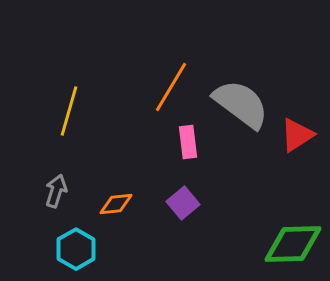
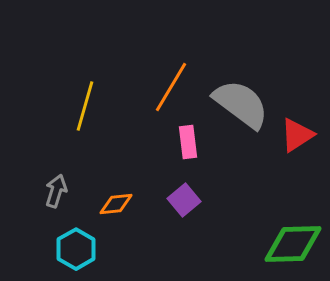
yellow line: moved 16 px right, 5 px up
purple square: moved 1 px right, 3 px up
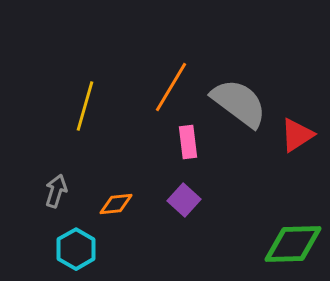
gray semicircle: moved 2 px left, 1 px up
purple square: rotated 8 degrees counterclockwise
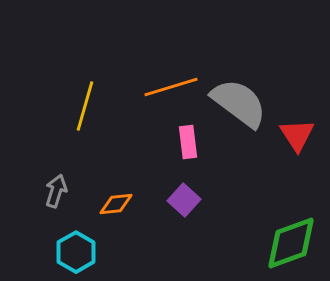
orange line: rotated 42 degrees clockwise
red triangle: rotated 30 degrees counterclockwise
green diamond: moved 2 px left, 1 px up; rotated 18 degrees counterclockwise
cyan hexagon: moved 3 px down
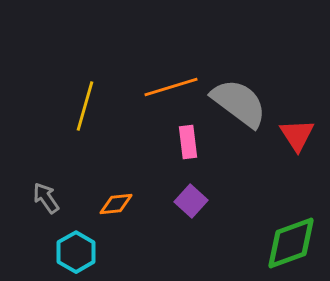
gray arrow: moved 10 px left, 7 px down; rotated 52 degrees counterclockwise
purple square: moved 7 px right, 1 px down
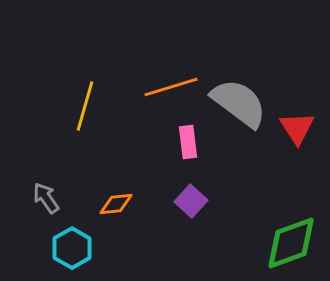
red triangle: moved 7 px up
cyan hexagon: moved 4 px left, 4 px up
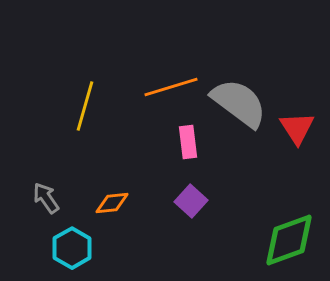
orange diamond: moved 4 px left, 1 px up
green diamond: moved 2 px left, 3 px up
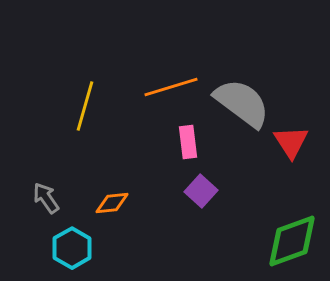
gray semicircle: moved 3 px right
red triangle: moved 6 px left, 14 px down
purple square: moved 10 px right, 10 px up
green diamond: moved 3 px right, 1 px down
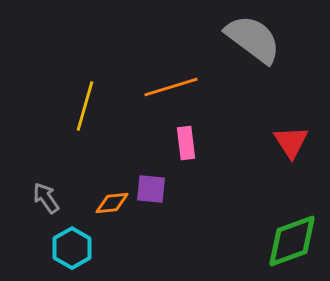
gray semicircle: moved 11 px right, 64 px up
pink rectangle: moved 2 px left, 1 px down
purple square: moved 50 px left, 2 px up; rotated 36 degrees counterclockwise
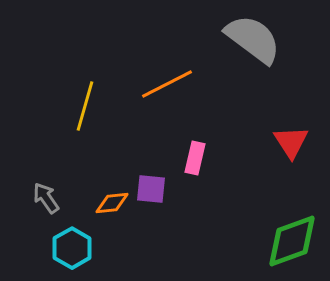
orange line: moved 4 px left, 3 px up; rotated 10 degrees counterclockwise
pink rectangle: moved 9 px right, 15 px down; rotated 20 degrees clockwise
